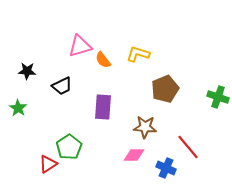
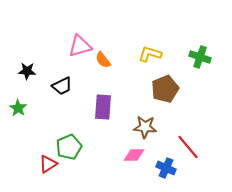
yellow L-shape: moved 12 px right
green cross: moved 18 px left, 40 px up
green pentagon: rotated 10 degrees clockwise
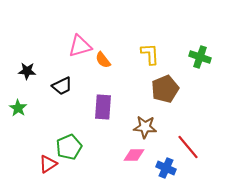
yellow L-shape: rotated 70 degrees clockwise
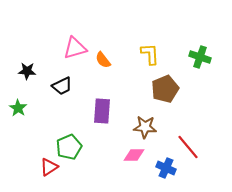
pink triangle: moved 5 px left, 2 px down
purple rectangle: moved 1 px left, 4 px down
red triangle: moved 1 px right, 3 px down
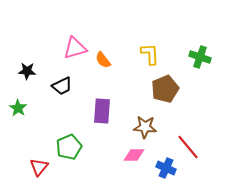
red triangle: moved 10 px left; rotated 18 degrees counterclockwise
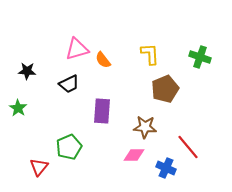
pink triangle: moved 2 px right, 1 px down
black trapezoid: moved 7 px right, 2 px up
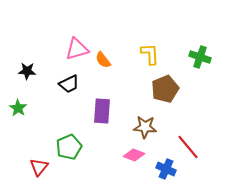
pink diamond: rotated 20 degrees clockwise
blue cross: moved 1 px down
